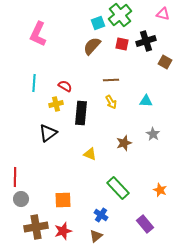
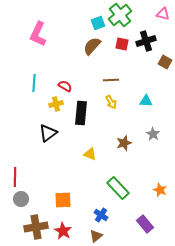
red star: rotated 24 degrees counterclockwise
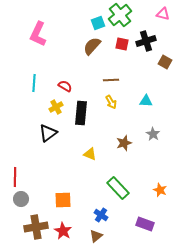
yellow cross: moved 3 px down; rotated 16 degrees counterclockwise
purple rectangle: rotated 30 degrees counterclockwise
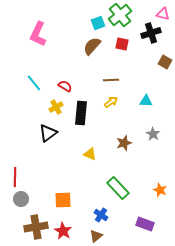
black cross: moved 5 px right, 8 px up
cyan line: rotated 42 degrees counterclockwise
yellow arrow: rotated 96 degrees counterclockwise
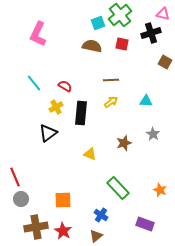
brown semicircle: rotated 60 degrees clockwise
red line: rotated 24 degrees counterclockwise
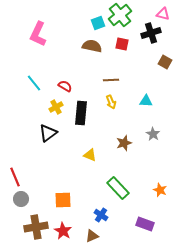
yellow arrow: rotated 104 degrees clockwise
yellow triangle: moved 1 px down
brown triangle: moved 4 px left; rotated 16 degrees clockwise
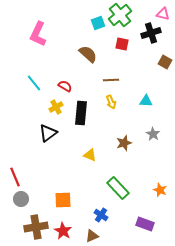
brown semicircle: moved 4 px left, 8 px down; rotated 30 degrees clockwise
